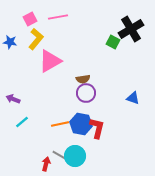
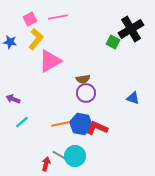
red L-shape: rotated 80 degrees counterclockwise
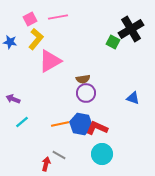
cyan circle: moved 27 px right, 2 px up
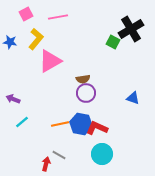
pink square: moved 4 px left, 5 px up
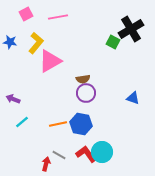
yellow L-shape: moved 4 px down
orange line: moved 2 px left
red L-shape: moved 11 px left, 26 px down; rotated 30 degrees clockwise
cyan circle: moved 2 px up
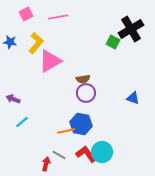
orange line: moved 8 px right, 7 px down
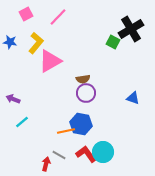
pink line: rotated 36 degrees counterclockwise
cyan circle: moved 1 px right
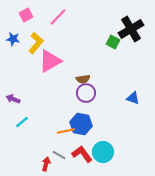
pink square: moved 1 px down
blue star: moved 3 px right, 3 px up
red L-shape: moved 4 px left
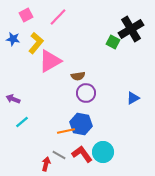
brown semicircle: moved 5 px left, 3 px up
blue triangle: rotated 48 degrees counterclockwise
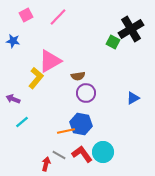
blue star: moved 2 px down
yellow L-shape: moved 35 px down
